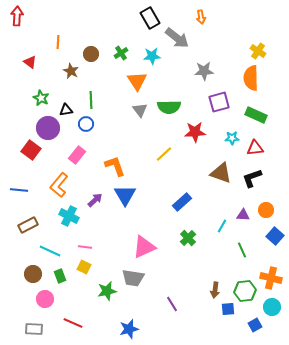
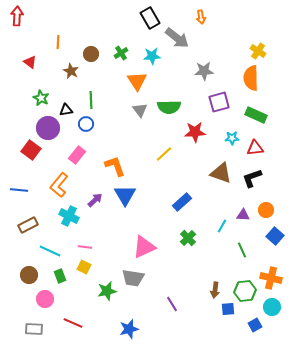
brown circle at (33, 274): moved 4 px left, 1 px down
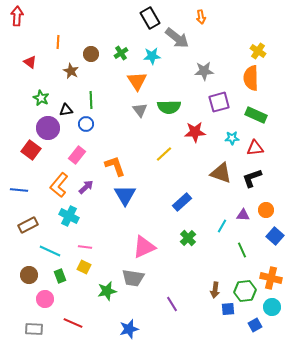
purple arrow at (95, 200): moved 9 px left, 13 px up
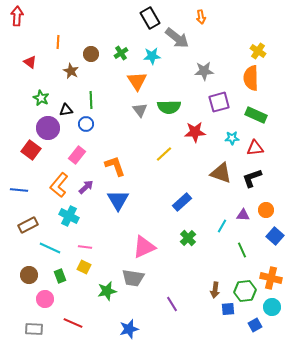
blue triangle at (125, 195): moved 7 px left, 5 px down
cyan line at (50, 251): moved 3 px up
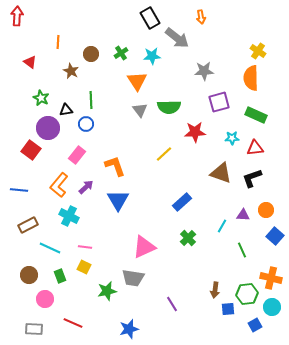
green hexagon at (245, 291): moved 2 px right, 3 px down
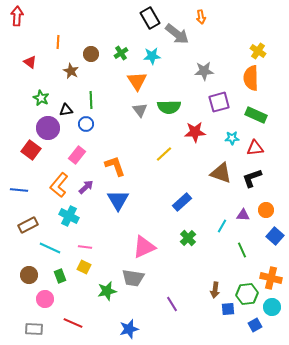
gray arrow at (177, 38): moved 4 px up
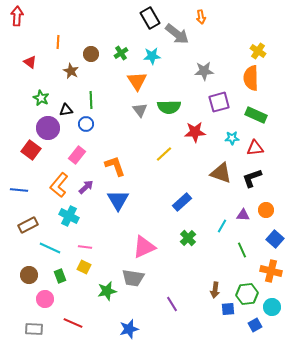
blue square at (275, 236): moved 3 px down
orange cross at (271, 278): moved 7 px up
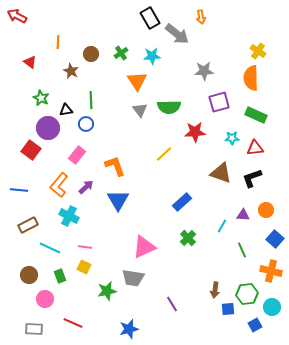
red arrow at (17, 16): rotated 66 degrees counterclockwise
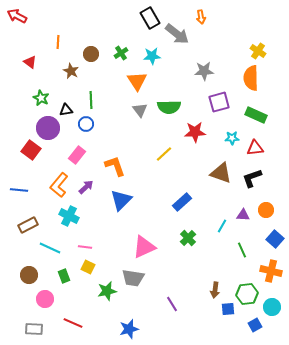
blue triangle at (118, 200): moved 3 px right; rotated 15 degrees clockwise
yellow square at (84, 267): moved 4 px right
green rectangle at (60, 276): moved 4 px right
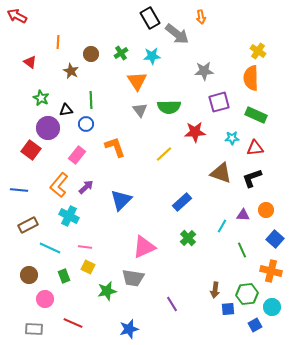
orange L-shape at (115, 166): moved 19 px up
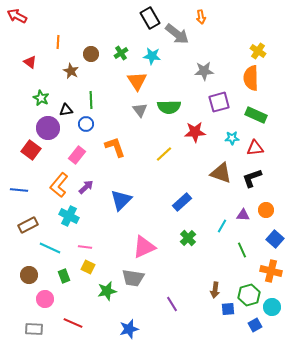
cyan star at (152, 56): rotated 12 degrees clockwise
green hexagon at (247, 294): moved 2 px right, 1 px down; rotated 10 degrees counterclockwise
